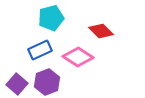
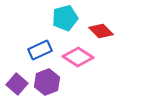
cyan pentagon: moved 14 px right
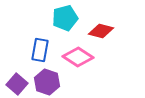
red diamond: rotated 30 degrees counterclockwise
blue rectangle: rotated 55 degrees counterclockwise
purple hexagon: rotated 20 degrees counterclockwise
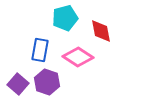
red diamond: rotated 65 degrees clockwise
purple square: moved 1 px right
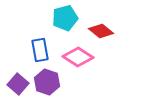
red diamond: rotated 40 degrees counterclockwise
blue rectangle: rotated 20 degrees counterclockwise
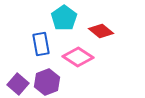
cyan pentagon: moved 1 px left; rotated 20 degrees counterclockwise
blue rectangle: moved 1 px right, 6 px up
purple hexagon: rotated 20 degrees clockwise
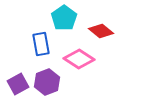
pink diamond: moved 1 px right, 2 px down
purple square: rotated 20 degrees clockwise
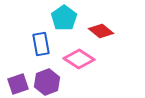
purple square: rotated 10 degrees clockwise
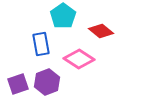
cyan pentagon: moved 1 px left, 2 px up
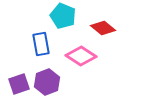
cyan pentagon: rotated 15 degrees counterclockwise
red diamond: moved 2 px right, 3 px up
pink diamond: moved 2 px right, 3 px up
purple square: moved 1 px right
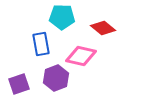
cyan pentagon: moved 1 px left, 1 px down; rotated 20 degrees counterclockwise
pink diamond: rotated 20 degrees counterclockwise
purple hexagon: moved 9 px right, 4 px up
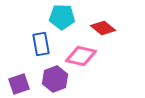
purple hexagon: moved 1 px left, 1 px down
